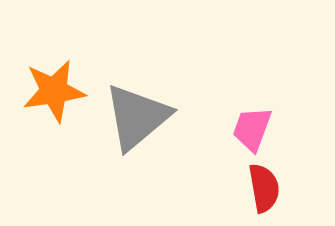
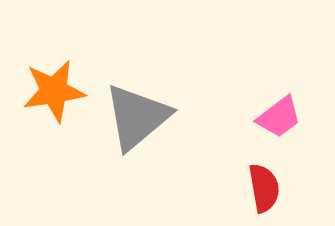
pink trapezoid: moved 27 px right, 12 px up; rotated 147 degrees counterclockwise
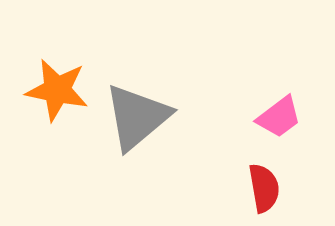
orange star: moved 3 px right, 1 px up; rotated 20 degrees clockwise
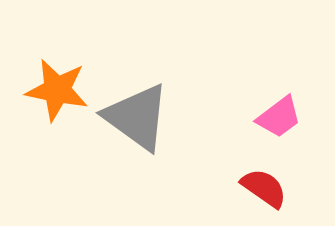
gray triangle: rotated 44 degrees counterclockwise
red semicircle: rotated 45 degrees counterclockwise
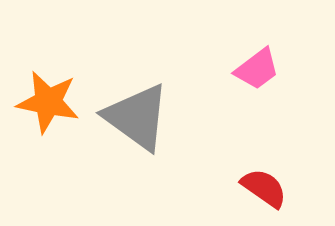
orange star: moved 9 px left, 12 px down
pink trapezoid: moved 22 px left, 48 px up
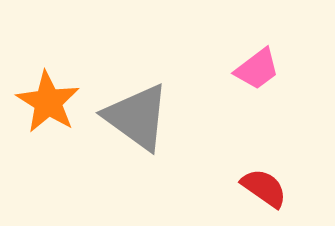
orange star: rotated 20 degrees clockwise
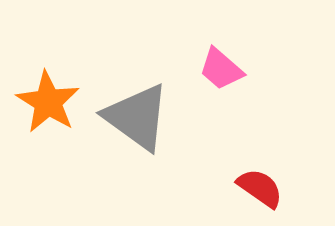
pink trapezoid: moved 36 px left; rotated 78 degrees clockwise
red semicircle: moved 4 px left
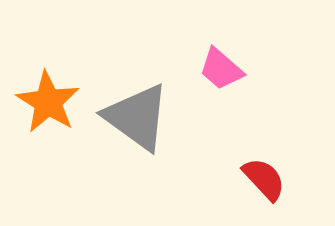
red semicircle: moved 4 px right, 9 px up; rotated 12 degrees clockwise
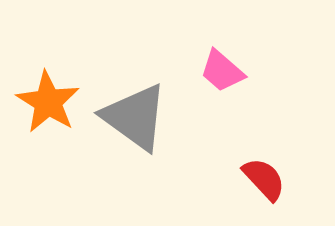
pink trapezoid: moved 1 px right, 2 px down
gray triangle: moved 2 px left
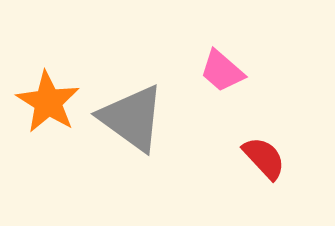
gray triangle: moved 3 px left, 1 px down
red semicircle: moved 21 px up
